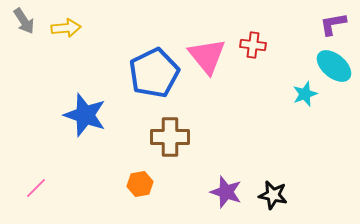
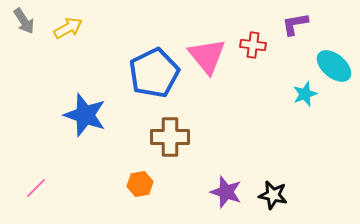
purple L-shape: moved 38 px left
yellow arrow: moved 2 px right; rotated 24 degrees counterclockwise
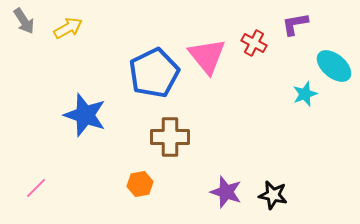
red cross: moved 1 px right, 2 px up; rotated 20 degrees clockwise
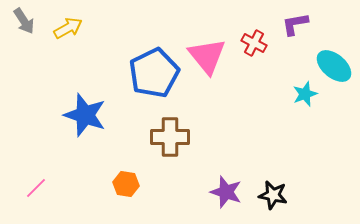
orange hexagon: moved 14 px left; rotated 20 degrees clockwise
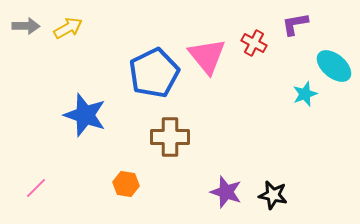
gray arrow: moved 2 px right, 5 px down; rotated 56 degrees counterclockwise
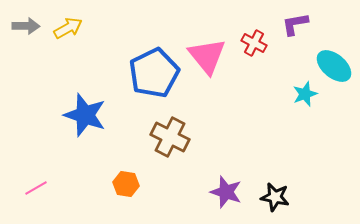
brown cross: rotated 27 degrees clockwise
pink line: rotated 15 degrees clockwise
black star: moved 2 px right, 2 px down
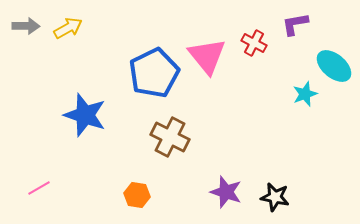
orange hexagon: moved 11 px right, 11 px down
pink line: moved 3 px right
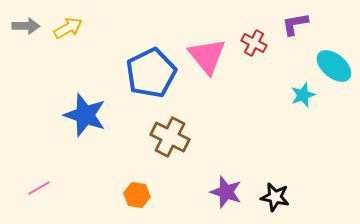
blue pentagon: moved 3 px left
cyan star: moved 2 px left, 1 px down
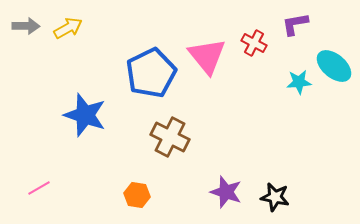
cyan star: moved 4 px left, 13 px up; rotated 15 degrees clockwise
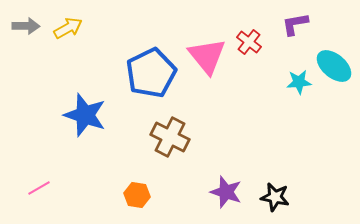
red cross: moved 5 px left, 1 px up; rotated 10 degrees clockwise
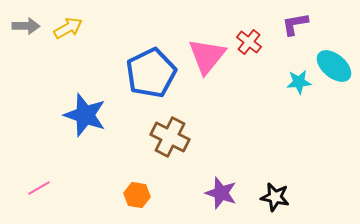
pink triangle: rotated 18 degrees clockwise
purple star: moved 5 px left, 1 px down
